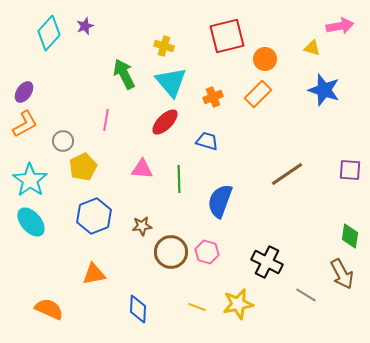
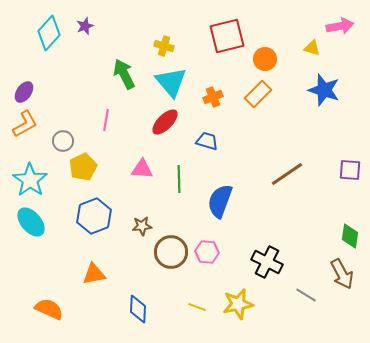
pink hexagon: rotated 10 degrees counterclockwise
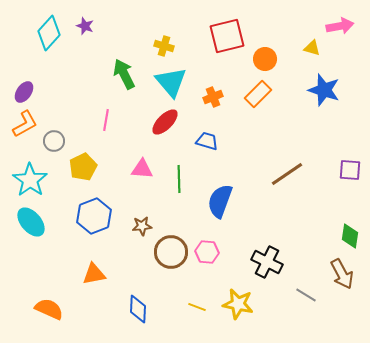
purple star: rotated 30 degrees counterclockwise
gray circle: moved 9 px left
yellow star: rotated 24 degrees clockwise
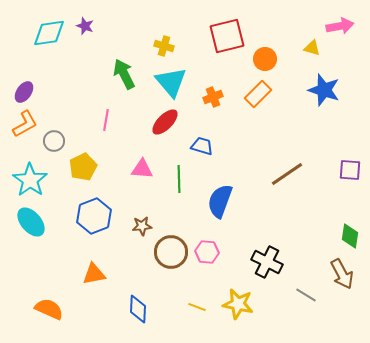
cyan diamond: rotated 40 degrees clockwise
blue trapezoid: moved 5 px left, 5 px down
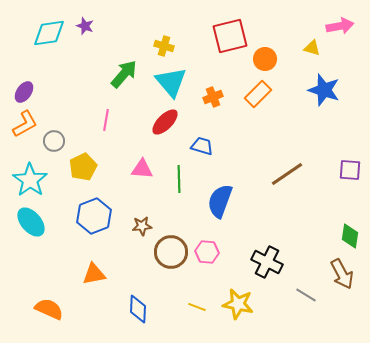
red square: moved 3 px right
green arrow: rotated 68 degrees clockwise
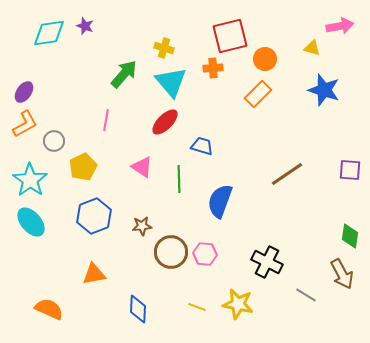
yellow cross: moved 2 px down
orange cross: moved 29 px up; rotated 18 degrees clockwise
pink triangle: moved 2 px up; rotated 30 degrees clockwise
pink hexagon: moved 2 px left, 2 px down
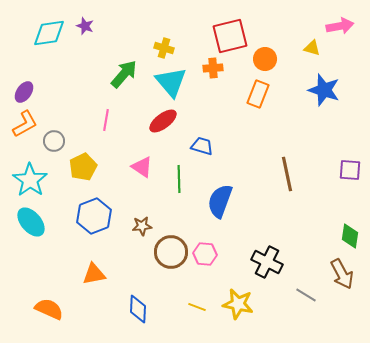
orange rectangle: rotated 24 degrees counterclockwise
red ellipse: moved 2 px left, 1 px up; rotated 8 degrees clockwise
brown line: rotated 68 degrees counterclockwise
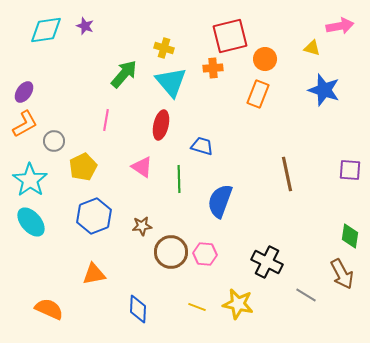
cyan diamond: moved 3 px left, 3 px up
red ellipse: moved 2 px left, 4 px down; rotated 40 degrees counterclockwise
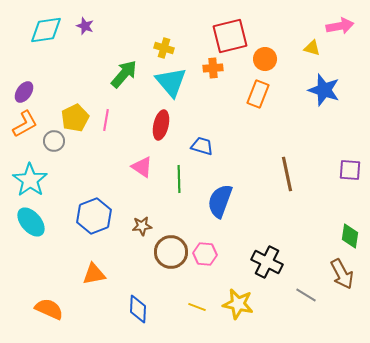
yellow pentagon: moved 8 px left, 49 px up
